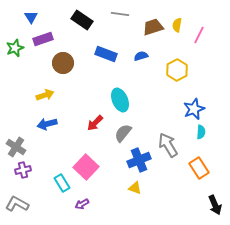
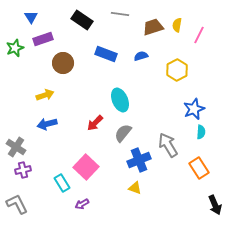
gray L-shape: rotated 35 degrees clockwise
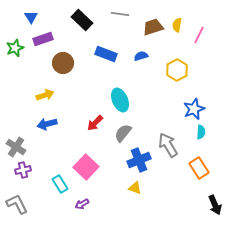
black rectangle: rotated 10 degrees clockwise
cyan rectangle: moved 2 px left, 1 px down
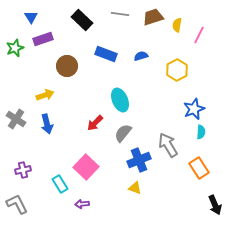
brown trapezoid: moved 10 px up
brown circle: moved 4 px right, 3 px down
blue arrow: rotated 90 degrees counterclockwise
gray cross: moved 28 px up
purple arrow: rotated 24 degrees clockwise
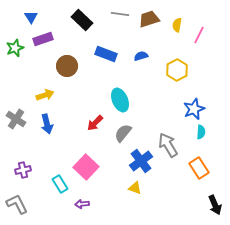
brown trapezoid: moved 4 px left, 2 px down
blue cross: moved 2 px right, 1 px down; rotated 15 degrees counterclockwise
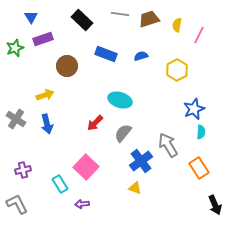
cyan ellipse: rotated 50 degrees counterclockwise
